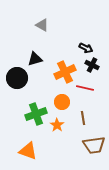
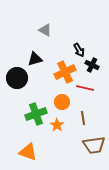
gray triangle: moved 3 px right, 5 px down
black arrow: moved 7 px left, 2 px down; rotated 32 degrees clockwise
orange triangle: moved 1 px down
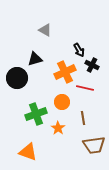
orange star: moved 1 px right, 3 px down
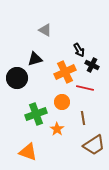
orange star: moved 1 px left, 1 px down
brown trapezoid: rotated 25 degrees counterclockwise
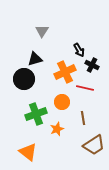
gray triangle: moved 3 px left, 1 px down; rotated 32 degrees clockwise
black circle: moved 7 px right, 1 px down
orange star: rotated 16 degrees clockwise
orange triangle: rotated 18 degrees clockwise
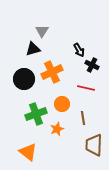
black triangle: moved 2 px left, 10 px up
orange cross: moved 13 px left
red line: moved 1 px right
orange circle: moved 2 px down
brown trapezoid: rotated 125 degrees clockwise
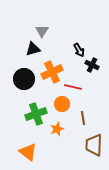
red line: moved 13 px left, 1 px up
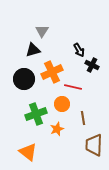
black triangle: moved 1 px down
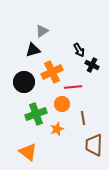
gray triangle: rotated 24 degrees clockwise
black circle: moved 3 px down
red line: rotated 18 degrees counterclockwise
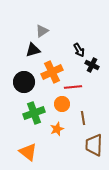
green cross: moved 2 px left, 1 px up
